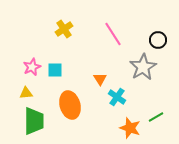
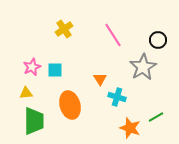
pink line: moved 1 px down
cyan cross: rotated 18 degrees counterclockwise
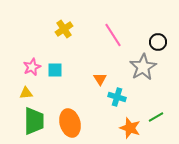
black circle: moved 2 px down
orange ellipse: moved 18 px down
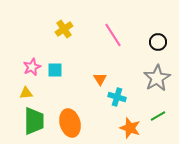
gray star: moved 14 px right, 11 px down
green line: moved 2 px right, 1 px up
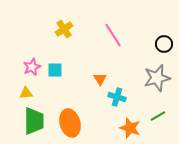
black circle: moved 6 px right, 2 px down
gray star: rotated 16 degrees clockwise
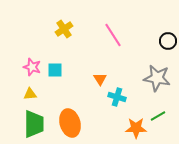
black circle: moved 4 px right, 3 px up
pink star: rotated 30 degrees counterclockwise
gray star: rotated 24 degrees clockwise
yellow triangle: moved 4 px right, 1 px down
green trapezoid: moved 3 px down
orange star: moved 6 px right; rotated 20 degrees counterclockwise
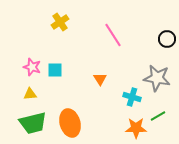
yellow cross: moved 4 px left, 7 px up
black circle: moved 1 px left, 2 px up
cyan cross: moved 15 px right
green trapezoid: moved 1 px left, 1 px up; rotated 76 degrees clockwise
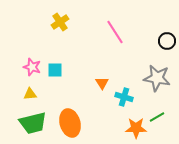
pink line: moved 2 px right, 3 px up
black circle: moved 2 px down
orange triangle: moved 2 px right, 4 px down
cyan cross: moved 8 px left
green line: moved 1 px left, 1 px down
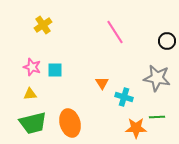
yellow cross: moved 17 px left, 3 px down
green line: rotated 28 degrees clockwise
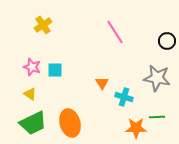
yellow triangle: rotated 40 degrees clockwise
green trapezoid: rotated 12 degrees counterclockwise
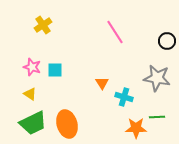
orange ellipse: moved 3 px left, 1 px down
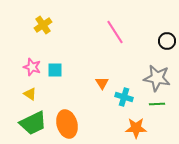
green line: moved 13 px up
